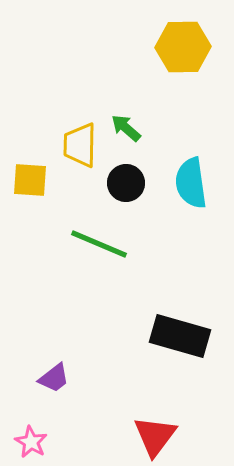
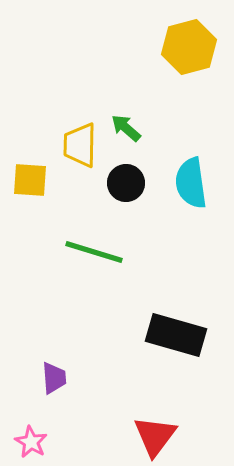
yellow hexagon: moved 6 px right; rotated 14 degrees counterclockwise
green line: moved 5 px left, 8 px down; rotated 6 degrees counterclockwise
black rectangle: moved 4 px left, 1 px up
purple trapezoid: rotated 56 degrees counterclockwise
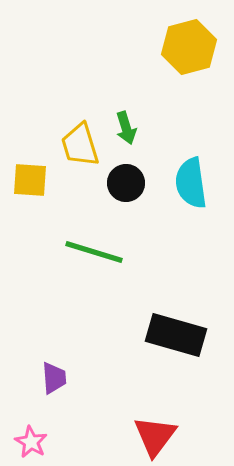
green arrow: rotated 148 degrees counterclockwise
yellow trapezoid: rotated 18 degrees counterclockwise
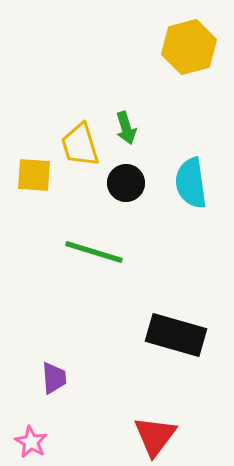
yellow square: moved 4 px right, 5 px up
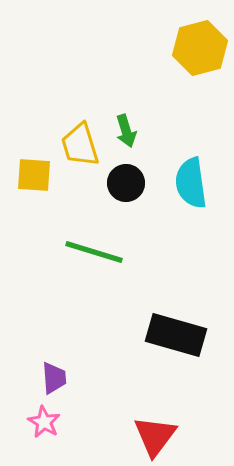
yellow hexagon: moved 11 px right, 1 px down
green arrow: moved 3 px down
pink star: moved 13 px right, 20 px up
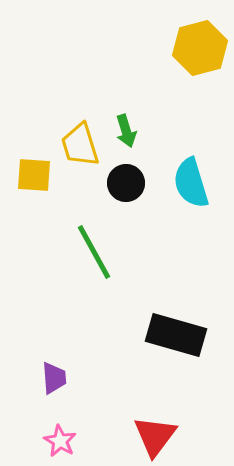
cyan semicircle: rotated 9 degrees counterclockwise
green line: rotated 44 degrees clockwise
pink star: moved 16 px right, 19 px down
